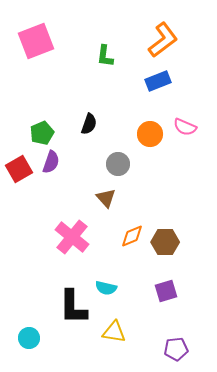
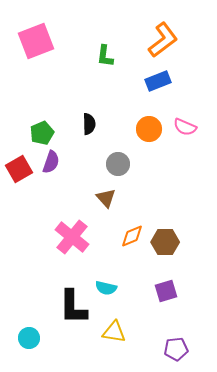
black semicircle: rotated 20 degrees counterclockwise
orange circle: moved 1 px left, 5 px up
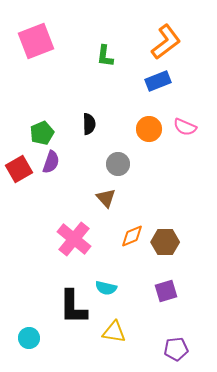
orange L-shape: moved 3 px right, 2 px down
pink cross: moved 2 px right, 2 px down
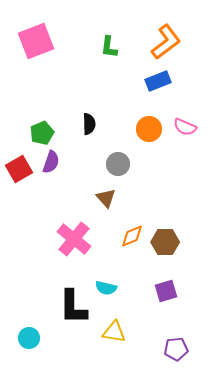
green L-shape: moved 4 px right, 9 px up
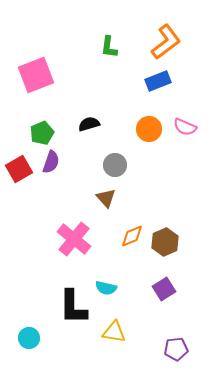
pink square: moved 34 px down
black semicircle: rotated 105 degrees counterclockwise
gray circle: moved 3 px left, 1 px down
brown hexagon: rotated 24 degrees counterclockwise
purple square: moved 2 px left, 2 px up; rotated 15 degrees counterclockwise
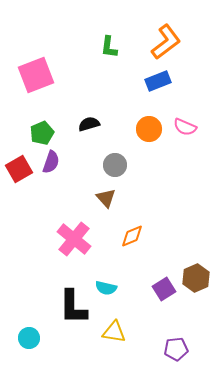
brown hexagon: moved 31 px right, 36 px down
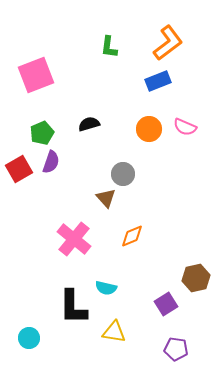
orange L-shape: moved 2 px right, 1 px down
gray circle: moved 8 px right, 9 px down
brown hexagon: rotated 12 degrees clockwise
purple square: moved 2 px right, 15 px down
purple pentagon: rotated 15 degrees clockwise
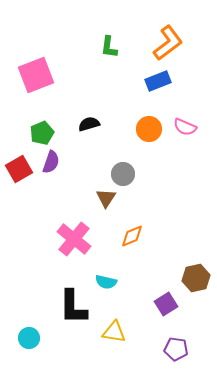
brown triangle: rotated 15 degrees clockwise
cyan semicircle: moved 6 px up
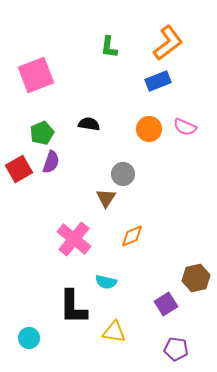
black semicircle: rotated 25 degrees clockwise
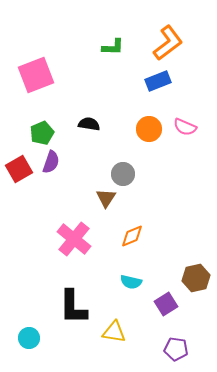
green L-shape: moved 4 px right; rotated 95 degrees counterclockwise
cyan semicircle: moved 25 px right
